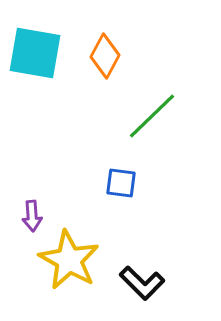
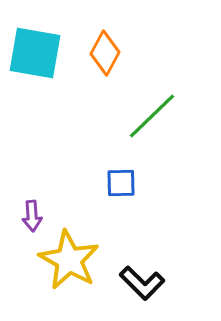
orange diamond: moved 3 px up
blue square: rotated 8 degrees counterclockwise
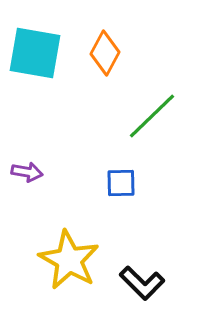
purple arrow: moved 5 px left, 44 px up; rotated 76 degrees counterclockwise
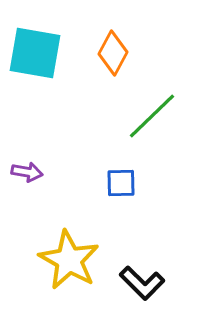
orange diamond: moved 8 px right
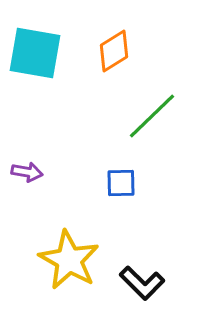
orange diamond: moved 1 px right, 2 px up; rotated 30 degrees clockwise
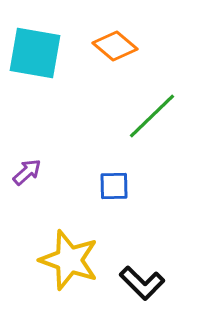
orange diamond: moved 1 px right, 5 px up; rotated 72 degrees clockwise
purple arrow: rotated 52 degrees counterclockwise
blue square: moved 7 px left, 3 px down
yellow star: rotated 10 degrees counterclockwise
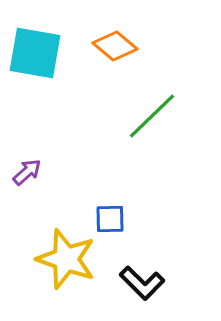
blue square: moved 4 px left, 33 px down
yellow star: moved 3 px left, 1 px up
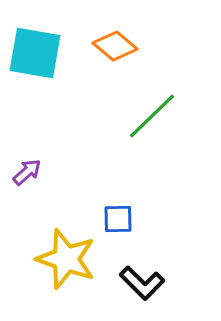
blue square: moved 8 px right
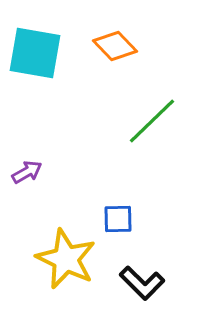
orange diamond: rotated 6 degrees clockwise
green line: moved 5 px down
purple arrow: rotated 12 degrees clockwise
yellow star: rotated 6 degrees clockwise
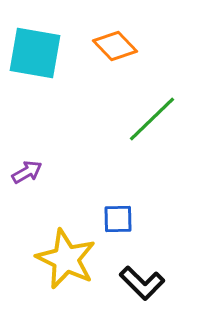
green line: moved 2 px up
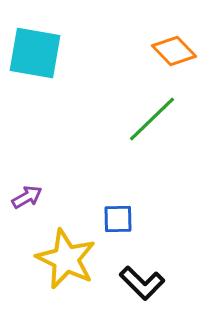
orange diamond: moved 59 px right, 5 px down
purple arrow: moved 25 px down
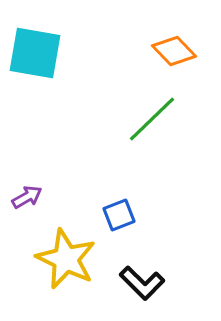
blue square: moved 1 px right, 4 px up; rotated 20 degrees counterclockwise
